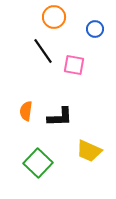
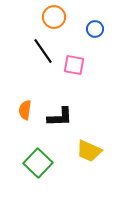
orange semicircle: moved 1 px left, 1 px up
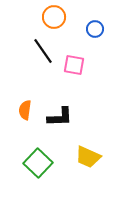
yellow trapezoid: moved 1 px left, 6 px down
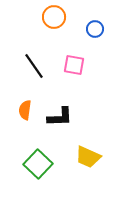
black line: moved 9 px left, 15 px down
green square: moved 1 px down
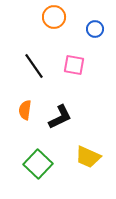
black L-shape: rotated 24 degrees counterclockwise
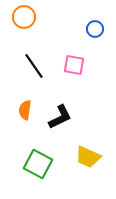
orange circle: moved 30 px left
green square: rotated 16 degrees counterclockwise
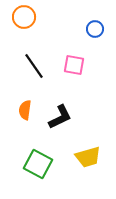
yellow trapezoid: rotated 40 degrees counterclockwise
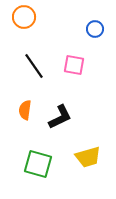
green square: rotated 12 degrees counterclockwise
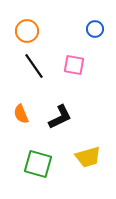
orange circle: moved 3 px right, 14 px down
orange semicircle: moved 4 px left, 4 px down; rotated 30 degrees counterclockwise
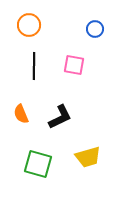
orange circle: moved 2 px right, 6 px up
black line: rotated 36 degrees clockwise
